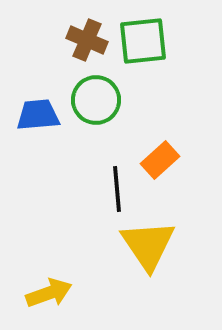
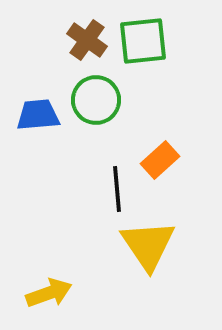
brown cross: rotated 12 degrees clockwise
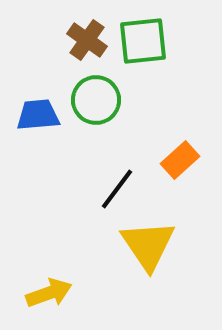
orange rectangle: moved 20 px right
black line: rotated 42 degrees clockwise
